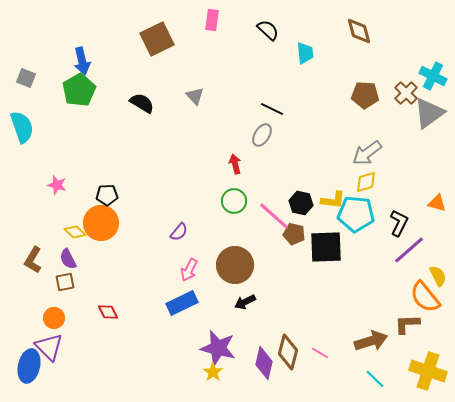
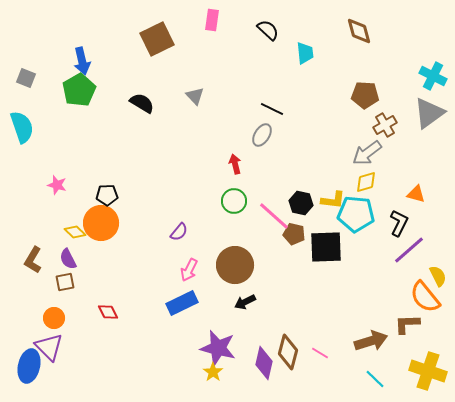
brown cross at (406, 93): moved 21 px left, 32 px down; rotated 15 degrees clockwise
orange triangle at (437, 203): moved 21 px left, 9 px up
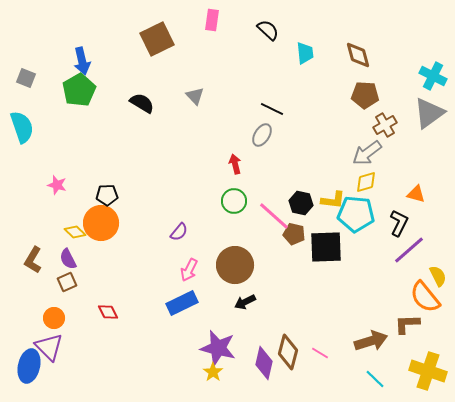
brown diamond at (359, 31): moved 1 px left, 24 px down
brown square at (65, 282): moved 2 px right; rotated 12 degrees counterclockwise
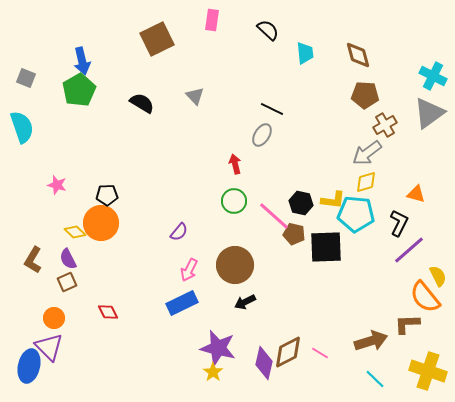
brown diamond at (288, 352): rotated 48 degrees clockwise
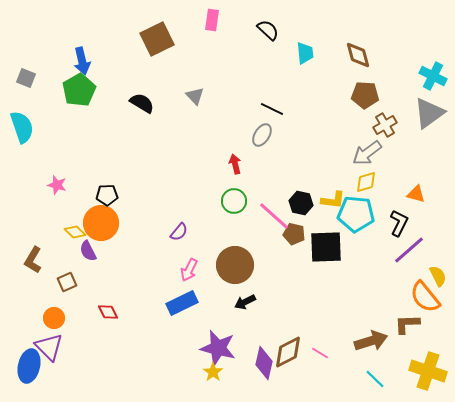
purple semicircle at (68, 259): moved 20 px right, 8 px up
